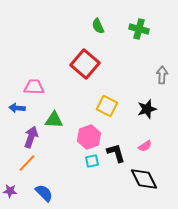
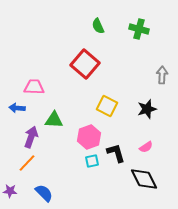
pink semicircle: moved 1 px right, 1 px down
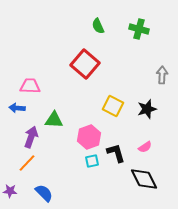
pink trapezoid: moved 4 px left, 1 px up
yellow square: moved 6 px right
pink semicircle: moved 1 px left
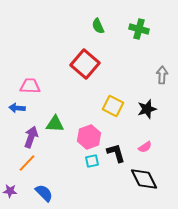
green triangle: moved 1 px right, 4 px down
